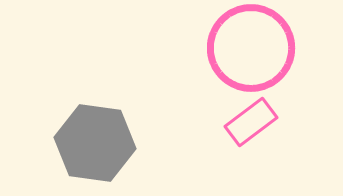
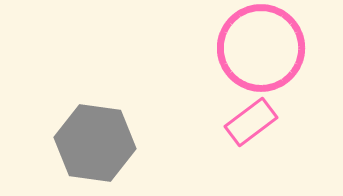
pink circle: moved 10 px right
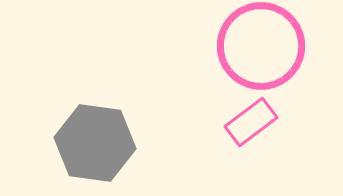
pink circle: moved 2 px up
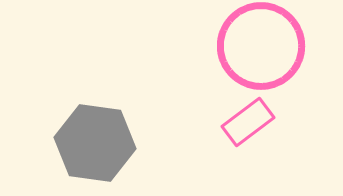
pink rectangle: moved 3 px left
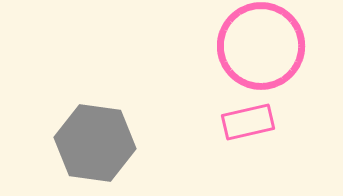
pink rectangle: rotated 24 degrees clockwise
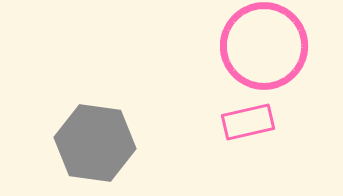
pink circle: moved 3 px right
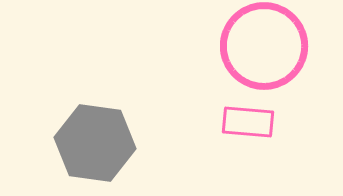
pink rectangle: rotated 18 degrees clockwise
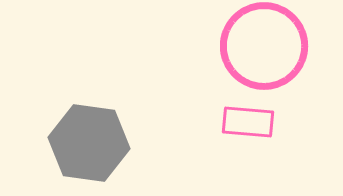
gray hexagon: moved 6 px left
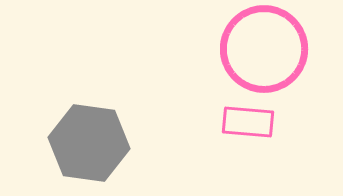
pink circle: moved 3 px down
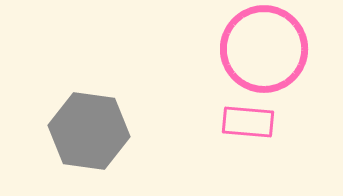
gray hexagon: moved 12 px up
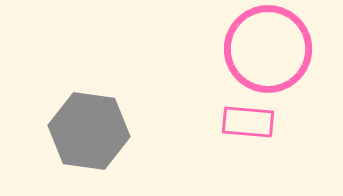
pink circle: moved 4 px right
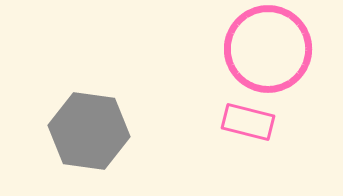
pink rectangle: rotated 9 degrees clockwise
